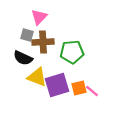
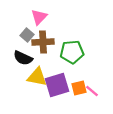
gray square: rotated 24 degrees clockwise
yellow triangle: rotated 10 degrees counterclockwise
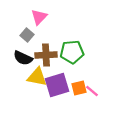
brown cross: moved 3 px right, 13 px down
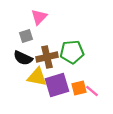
gray square: moved 1 px left, 1 px down; rotated 32 degrees clockwise
brown cross: moved 1 px right, 2 px down; rotated 10 degrees counterclockwise
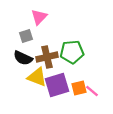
yellow triangle: rotated 10 degrees clockwise
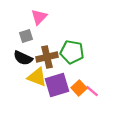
green pentagon: rotated 15 degrees clockwise
orange square: rotated 28 degrees counterclockwise
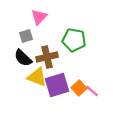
green pentagon: moved 2 px right, 12 px up
black semicircle: rotated 18 degrees clockwise
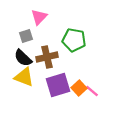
yellow triangle: moved 13 px left
purple square: moved 1 px right
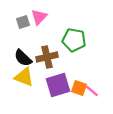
gray square: moved 3 px left, 14 px up
orange square: rotated 28 degrees counterclockwise
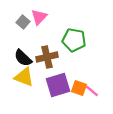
gray square: rotated 32 degrees counterclockwise
